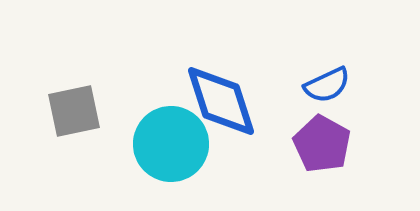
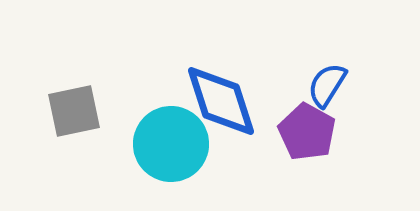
blue semicircle: rotated 147 degrees clockwise
purple pentagon: moved 15 px left, 12 px up
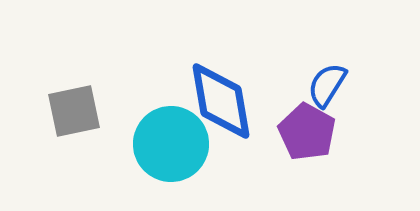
blue diamond: rotated 8 degrees clockwise
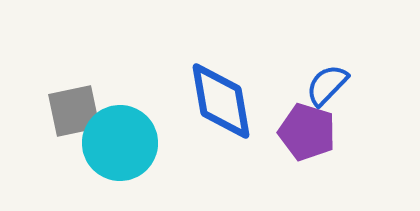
blue semicircle: rotated 12 degrees clockwise
purple pentagon: rotated 12 degrees counterclockwise
cyan circle: moved 51 px left, 1 px up
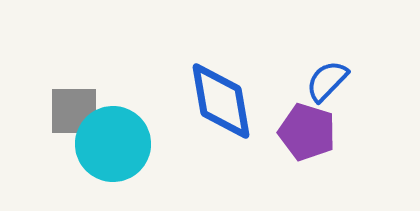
blue semicircle: moved 4 px up
gray square: rotated 12 degrees clockwise
cyan circle: moved 7 px left, 1 px down
